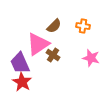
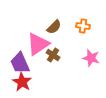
brown semicircle: moved 1 px down
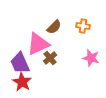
pink triangle: rotated 10 degrees clockwise
brown cross: moved 3 px left, 3 px down; rotated 16 degrees clockwise
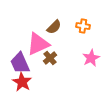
pink star: rotated 30 degrees clockwise
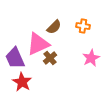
purple trapezoid: moved 5 px left, 5 px up
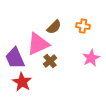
brown cross: moved 3 px down
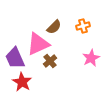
orange cross: rotated 24 degrees counterclockwise
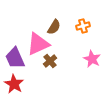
brown semicircle: rotated 14 degrees counterclockwise
pink star: moved 1 px right, 1 px down; rotated 18 degrees counterclockwise
red star: moved 8 px left, 2 px down
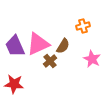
brown semicircle: moved 9 px right, 19 px down
purple trapezoid: moved 12 px up
red star: rotated 24 degrees counterclockwise
